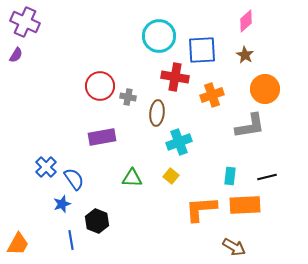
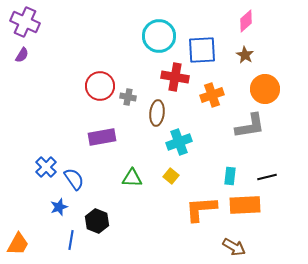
purple semicircle: moved 6 px right
blue star: moved 3 px left, 3 px down
blue line: rotated 18 degrees clockwise
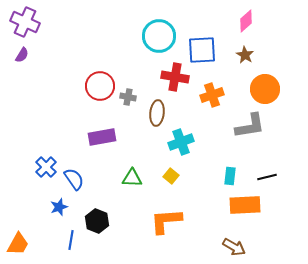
cyan cross: moved 2 px right
orange L-shape: moved 35 px left, 12 px down
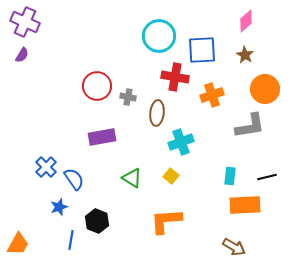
red circle: moved 3 px left
green triangle: rotated 30 degrees clockwise
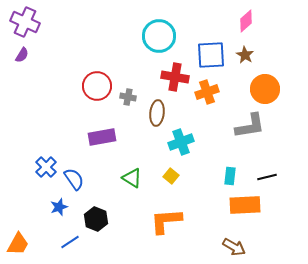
blue square: moved 9 px right, 5 px down
orange cross: moved 5 px left, 3 px up
black hexagon: moved 1 px left, 2 px up
blue line: moved 1 px left, 2 px down; rotated 48 degrees clockwise
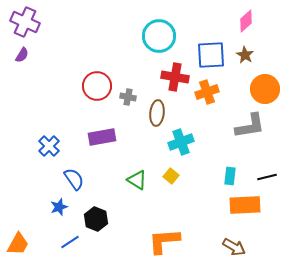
blue cross: moved 3 px right, 21 px up
green triangle: moved 5 px right, 2 px down
orange L-shape: moved 2 px left, 20 px down
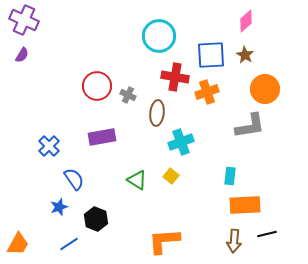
purple cross: moved 1 px left, 2 px up
gray cross: moved 2 px up; rotated 14 degrees clockwise
black line: moved 57 px down
blue line: moved 1 px left, 2 px down
brown arrow: moved 6 px up; rotated 65 degrees clockwise
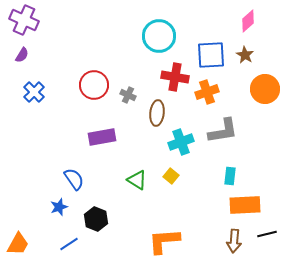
pink diamond: moved 2 px right
red circle: moved 3 px left, 1 px up
gray L-shape: moved 27 px left, 5 px down
blue cross: moved 15 px left, 54 px up
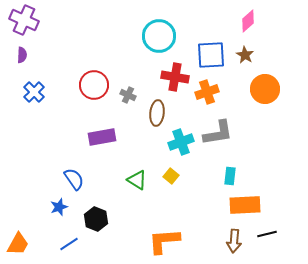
purple semicircle: rotated 28 degrees counterclockwise
gray L-shape: moved 5 px left, 2 px down
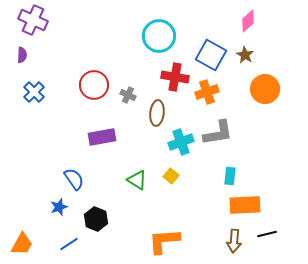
purple cross: moved 9 px right
blue square: rotated 32 degrees clockwise
orange trapezoid: moved 4 px right
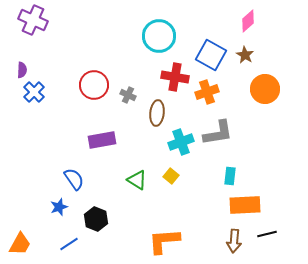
purple semicircle: moved 15 px down
purple rectangle: moved 3 px down
orange trapezoid: moved 2 px left
